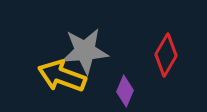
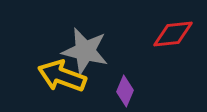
gray star: rotated 18 degrees clockwise
red diamond: moved 7 px right, 21 px up; rotated 54 degrees clockwise
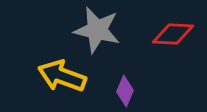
red diamond: rotated 9 degrees clockwise
gray star: moved 12 px right, 21 px up
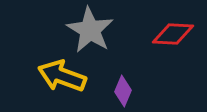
gray star: moved 7 px left; rotated 18 degrees clockwise
purple diamond: moved 2 px left
